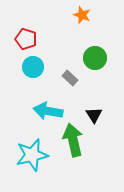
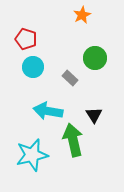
orange star: rotated 24 degrees clockwise
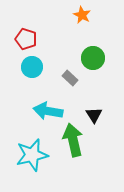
orange star: rotated 18 degrees counterclockwise
green circle: moved 2 px left
cyan circle: moved 1 px left
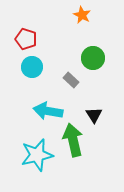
gray rectangle: moved 1 px right, 2 px down
cyan star: moved 5 px right
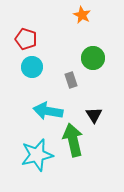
gray rectangle: rotated 28 degrees clockwise
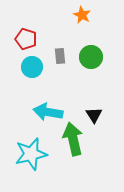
green circle: moved 2 px left, 1 px up
gray rectangle: moved 11 px left, 24 px up; rotated 14 degrees clockwise
cyan arrow: moved 1 px down
green arrow: moved 1 px up
cyan star: moved 6 px left, 1 px up
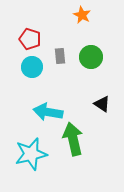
red pentagon: moved 4 px right
black triangle: moved 8 px right, 11 px up; rotated 24 degrees counterclockwise
